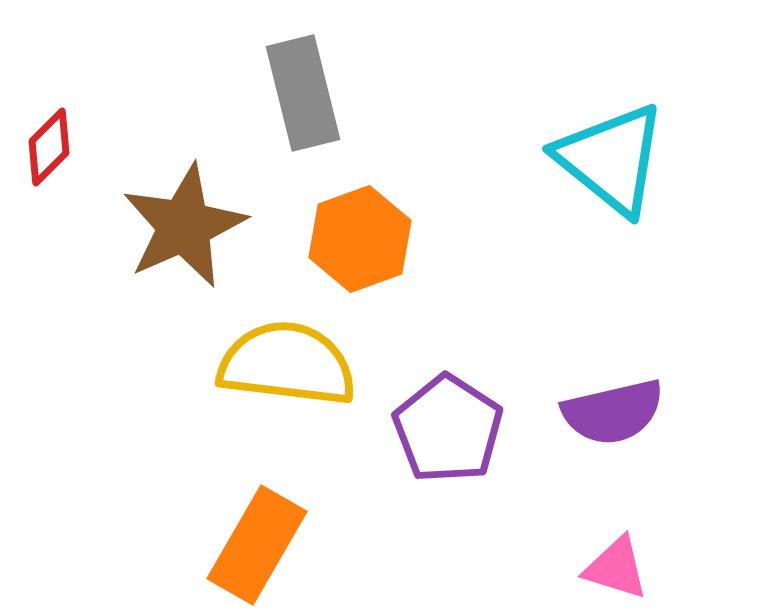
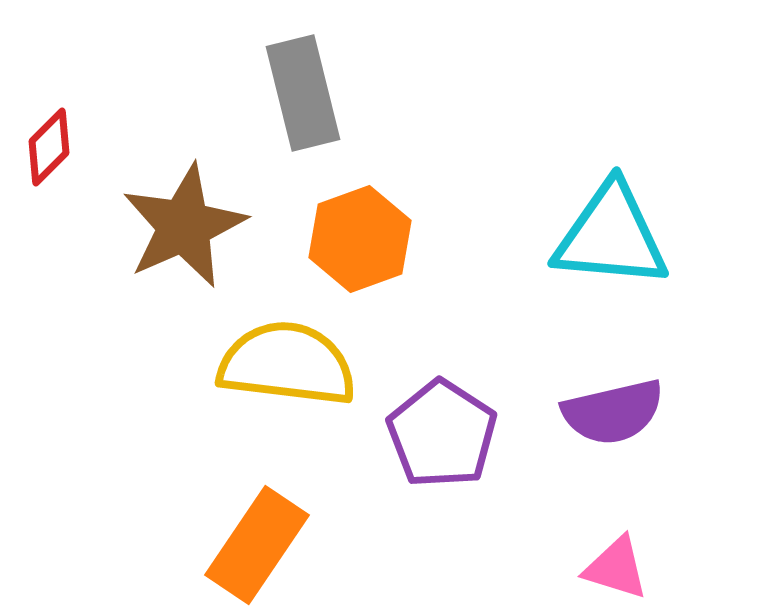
cyan triangle: moved 77 px down; rotated 34 degrees counterclockwise
purple pentagon: moved 6 px left, 5 px down
orange rectangle: rotated 4 degrees clockwise
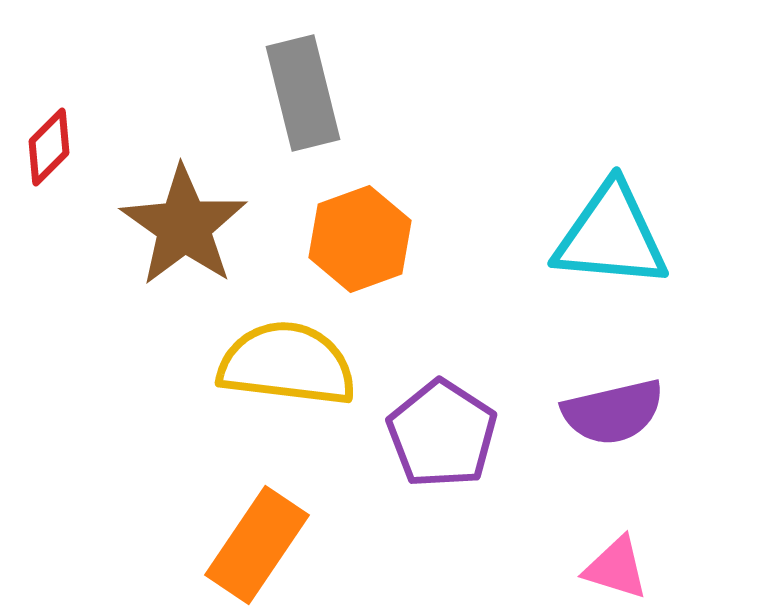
brown star: rotated 13 degrees counterclockwise
